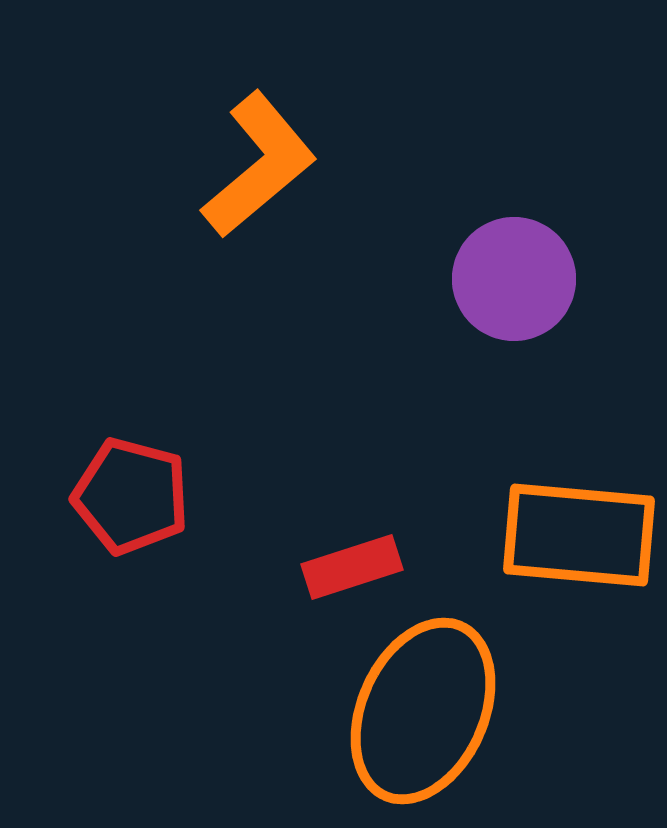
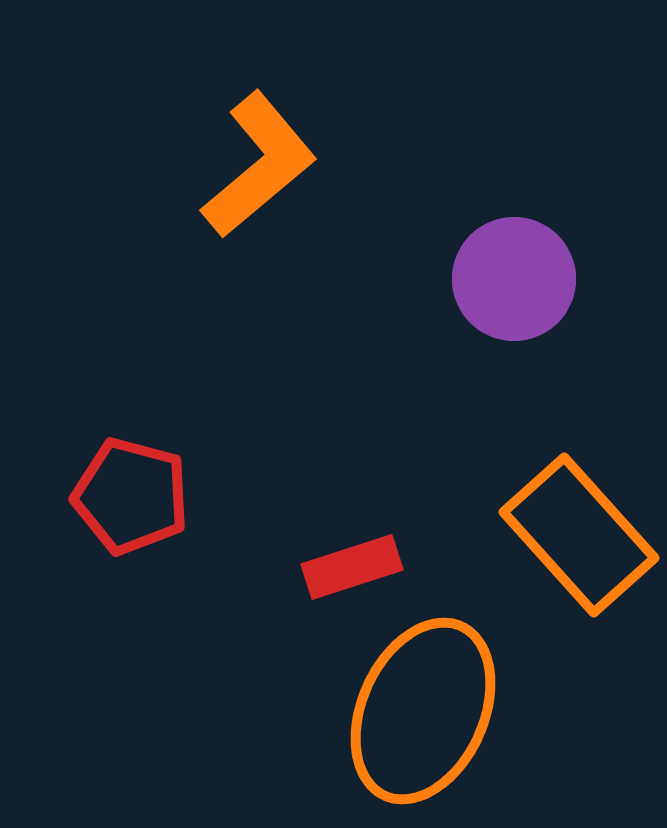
orange rectangle: rotated 43 degrees clockwise
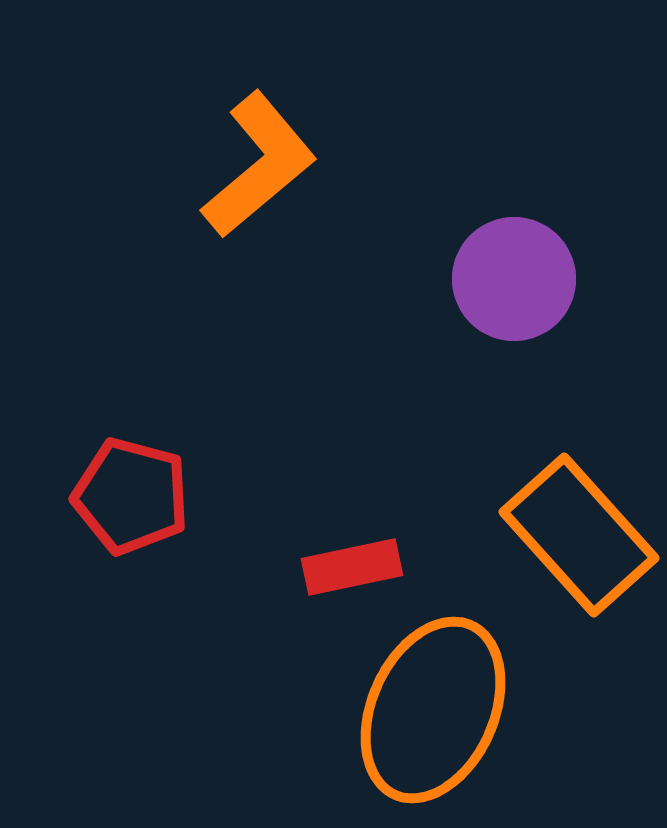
red rectangle: rotated 6 degrees clockwise
orange ellipse: moved 10 px right, 1 px up
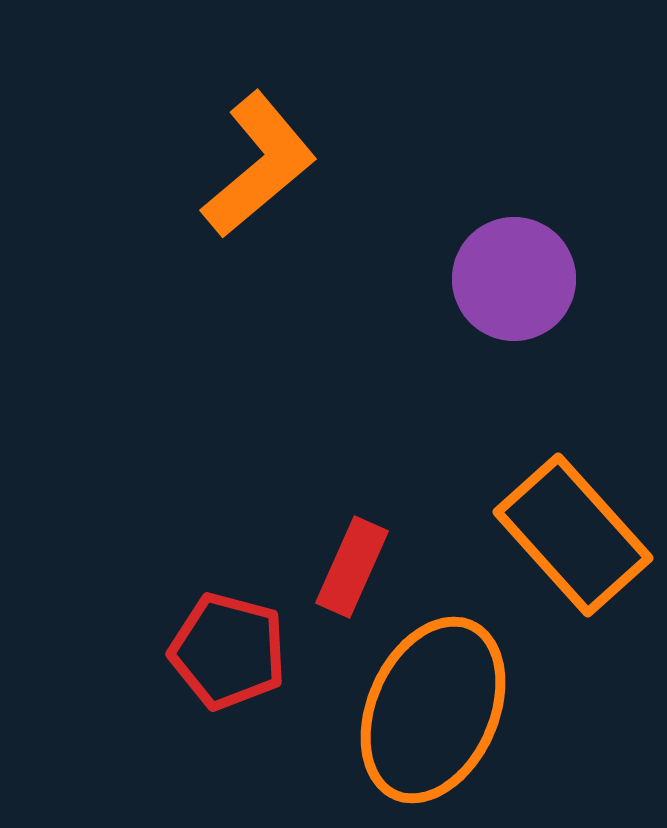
red pentagon: moved 97 px right, 155 px down
orange rectangle: moved 6 px left
red rectangle: rotated 54 degrees counterclockwise
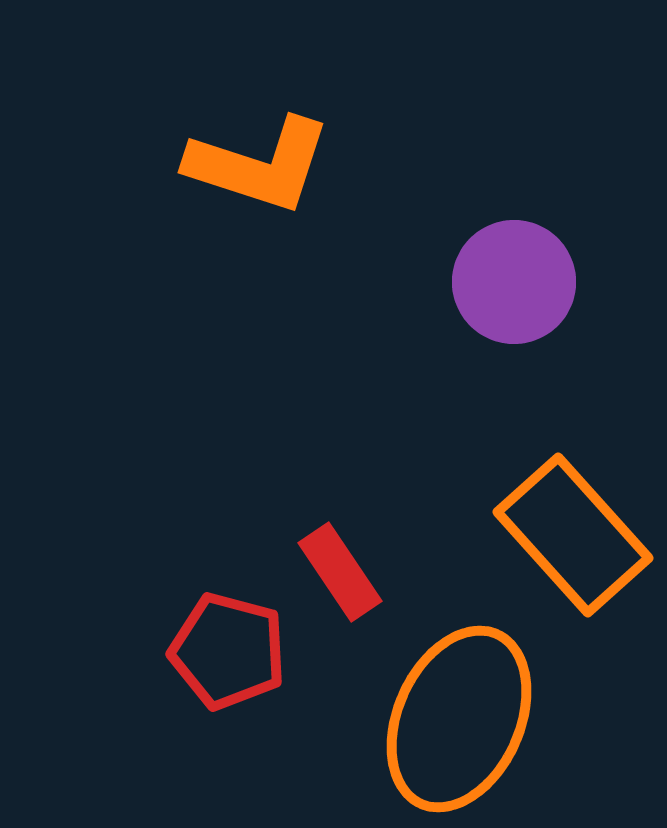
orange L-shape: rotated 58 degrees clockwise
purple circle: moved 3 px down
red rectangle: moved 12 px left, 5 px down; rotated 58 degrees counterclockwise
orange ellipse: moved 26 px right, 9 px down
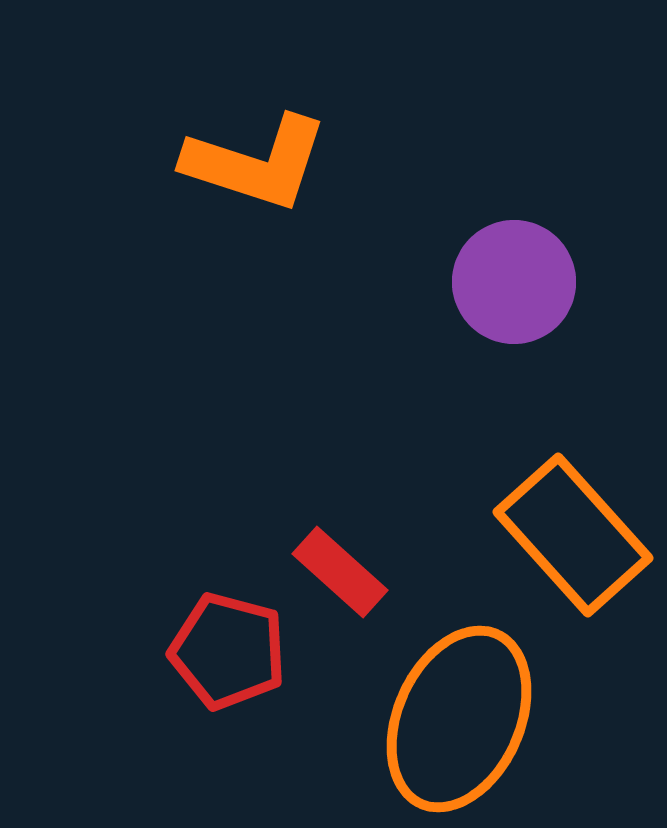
orange L-shape: moved 3 px left, 2 px up
red rectangle: rotated 14 degrees counterclockwise
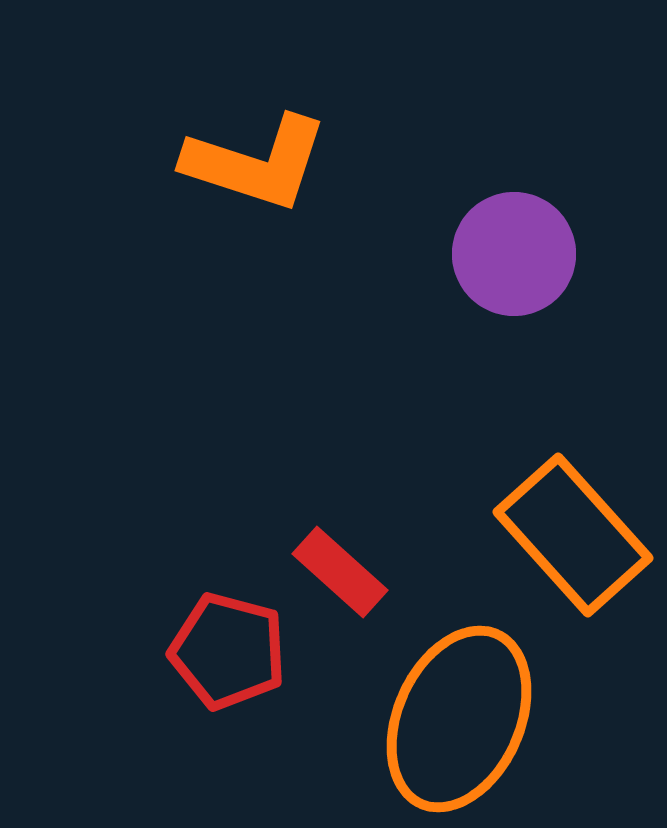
purple circle: moved 28 px up
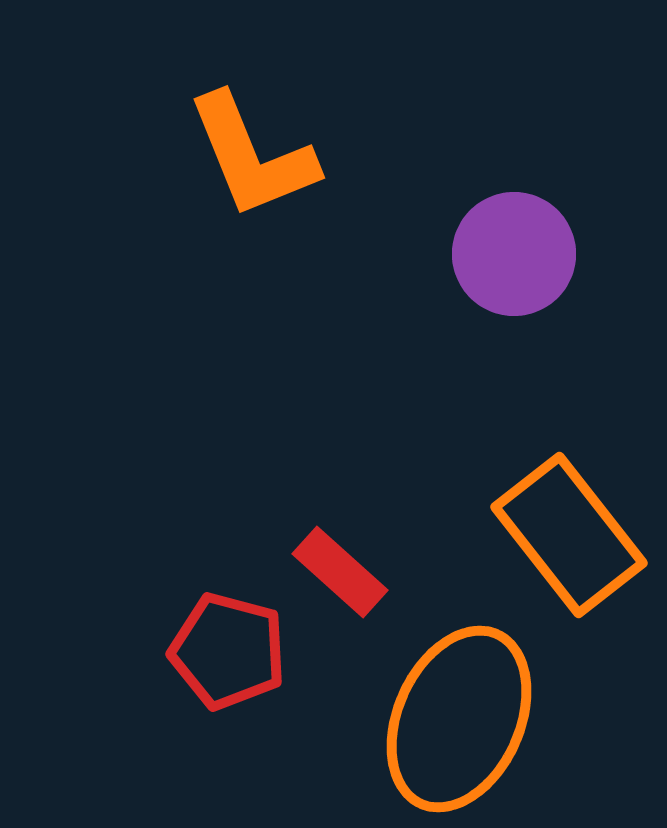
orange L-shape: moved 4 px left, 7 px up; rotated 50 degrees clockwise
orange rectangle: moved 4 px left; rotated 4 degrees clockwise
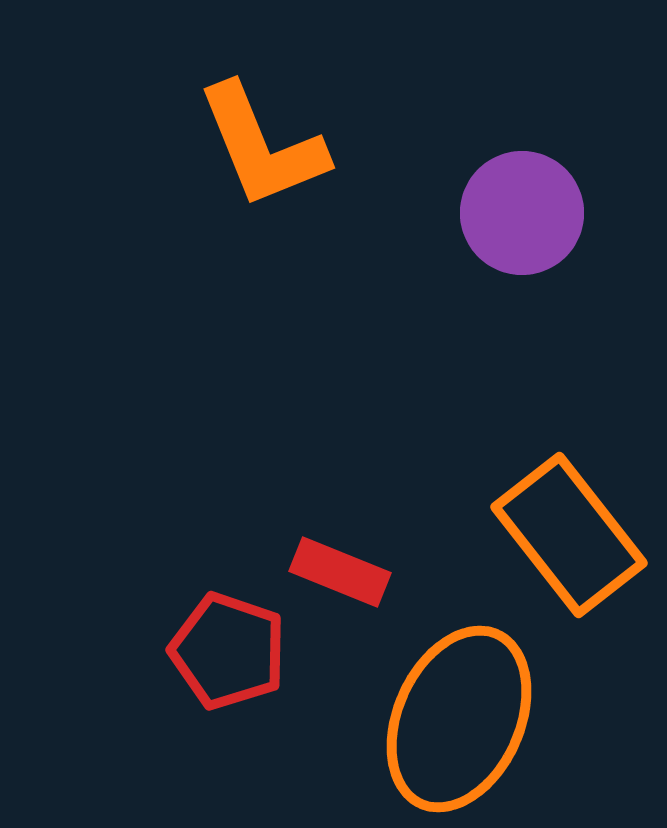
orange L-shape: moved 10 px right, 10 px up
purple circle: moved 8 px right, 41 px up
red rectangle: rotated 20 degrees counterclockwise
red pentagon: rotated 4 degrees clockwise
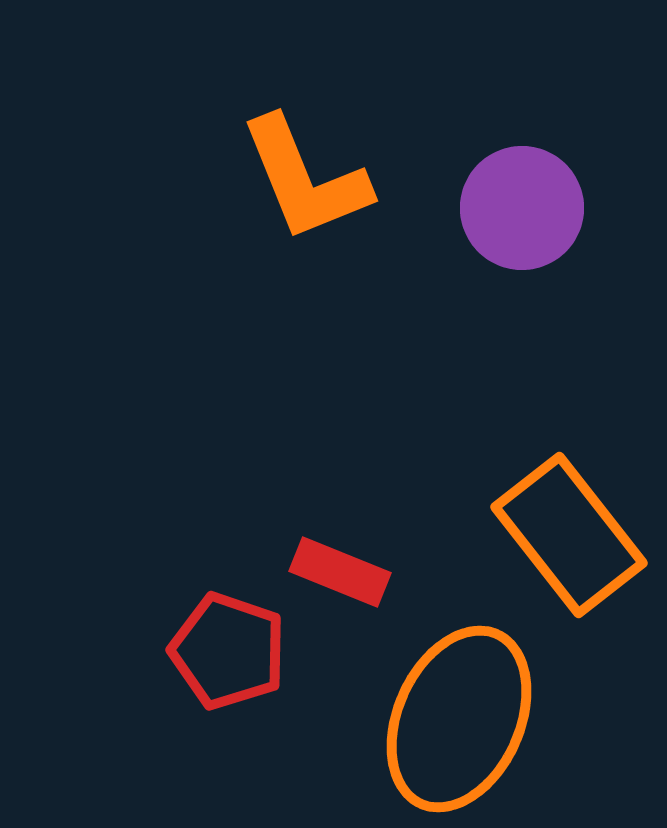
orange L-shape: moved 43 px right, 33 px down
purple circle: moved 5 px up
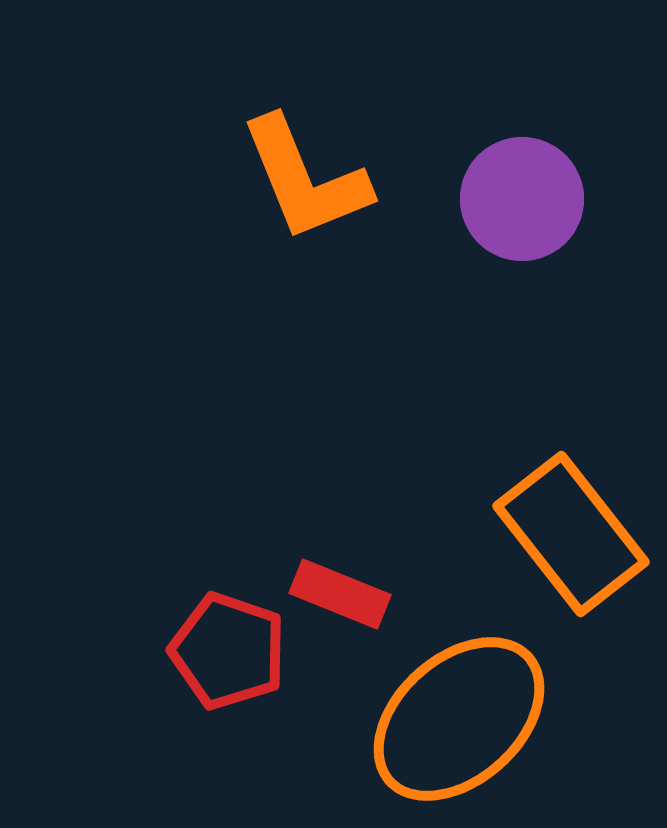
purple circle: moved 9 px up
orange rectangle: moved 2 px right, 1 px up
red rectangle: moved 22 px down
orange ellipse: rotated 24 degrees clockwise
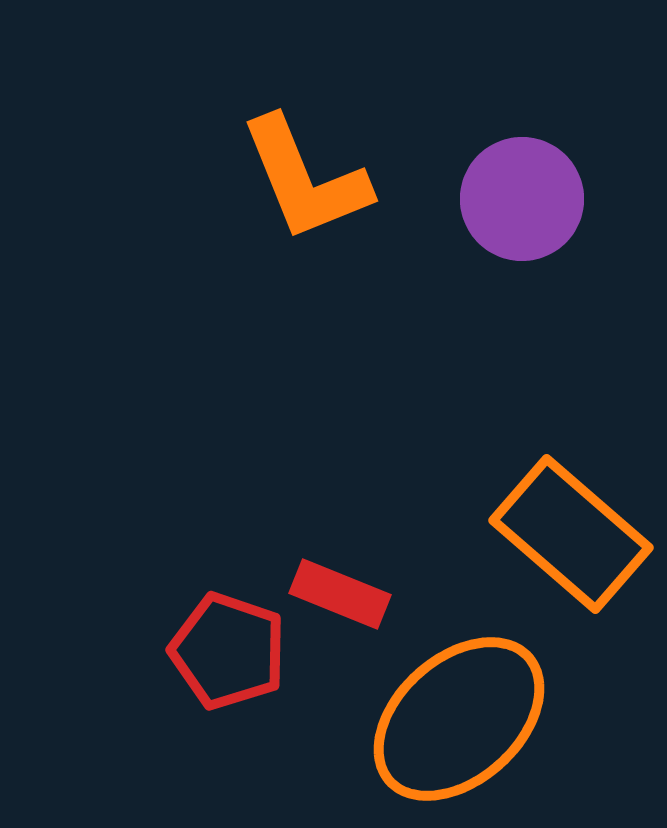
orange rectangle: rotated 11 degrees counterclockwise
